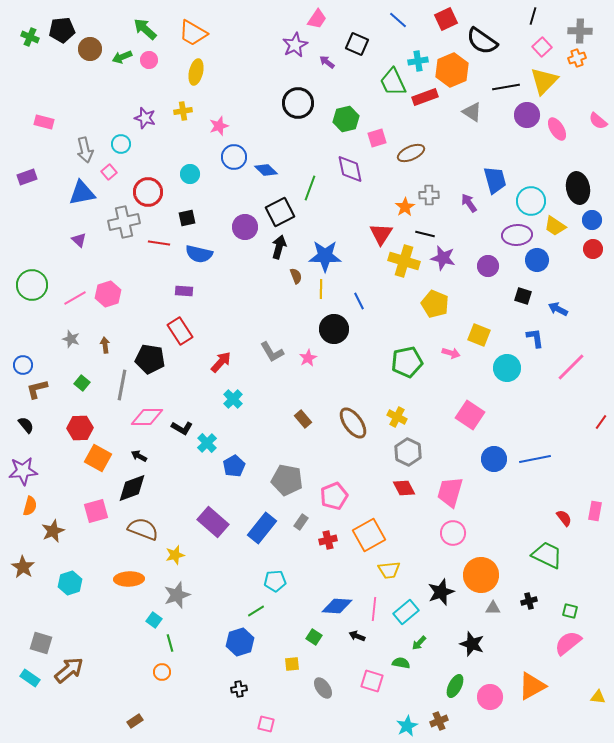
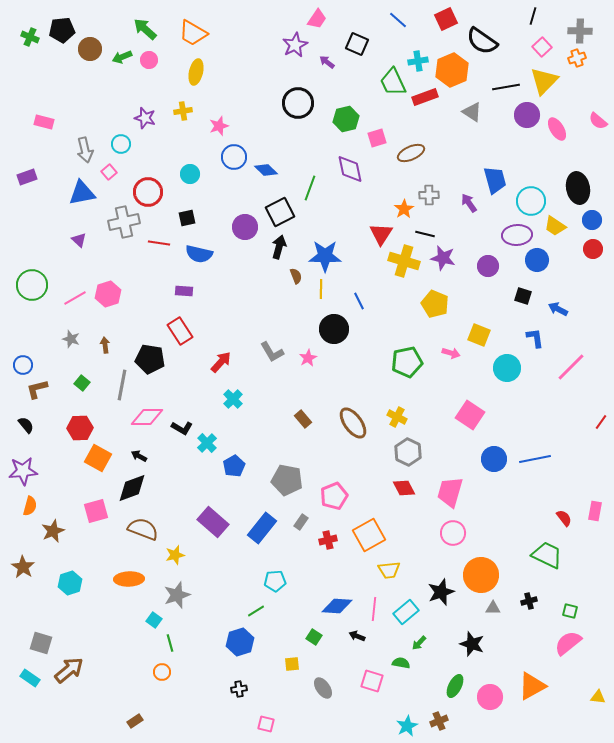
orange star at (405, 207): moved 1 px left, 2 px down
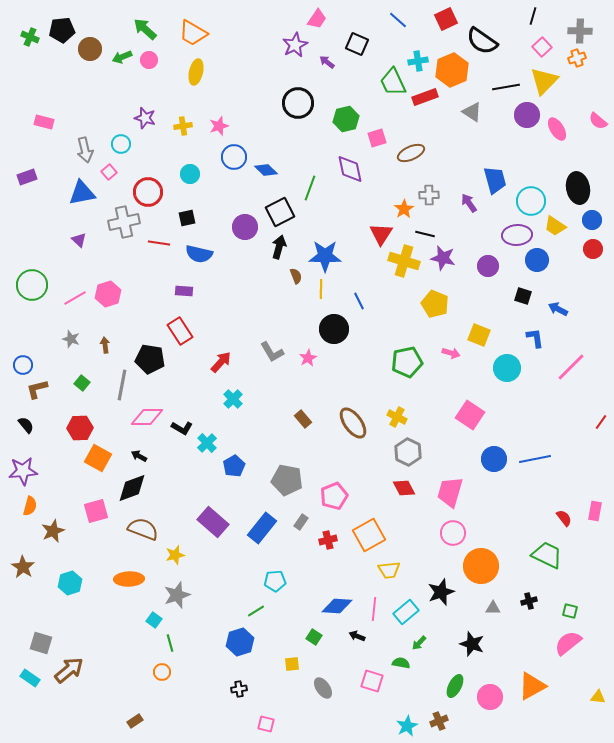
yellow cross at (183, 111): moved 15 px down
orange circle at (481, 575): moved 9 px up
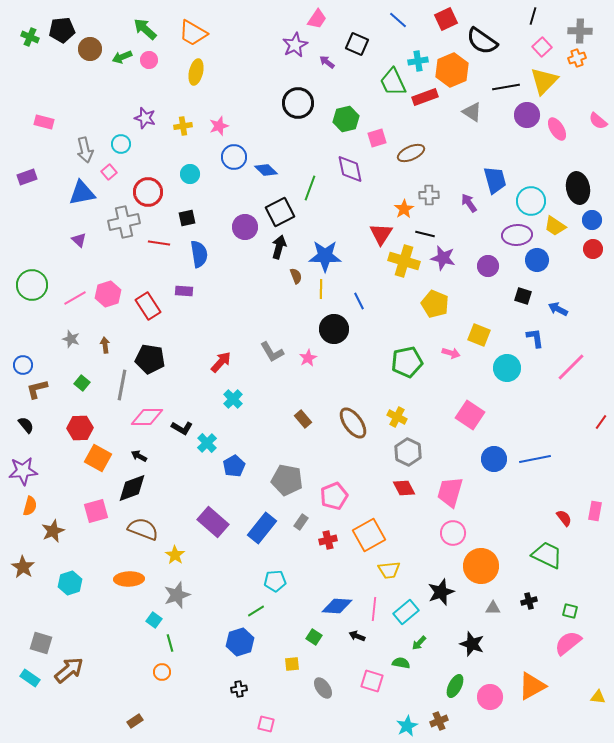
blue semicircle at (199, 254): rotated 112 degrees counterclockwise
red rectangle at (180, 331): moved 32 px left, 25 px up
yellow star at (175, 555): rotated 24 degrees counterclockwise
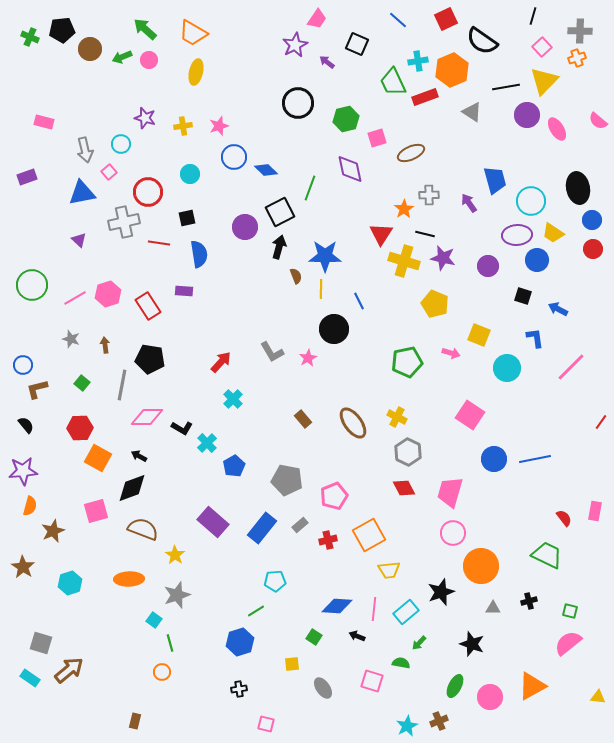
yellow trapezoid at (555, 226): moved 2 px left, 7 px down
gray rectangle at (301, 522): moved 1 px left, 3 px down; rotated 14 degrees clockwise
brown rectangle at (135, 721): rotated 42 degrees counterclockwise
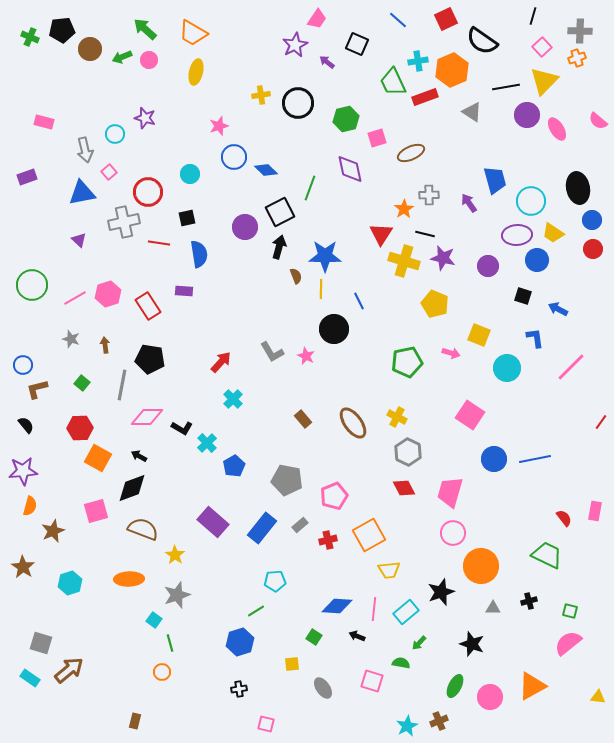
yellow cross at (183, 126): moved 78 px right, 31 px up
cyan circle at (121, 144): moved 6 px left, 10 px up
pink star at (308, 358): moved 2 px left, 2 px up; rotated 18 degrees counterclockwise
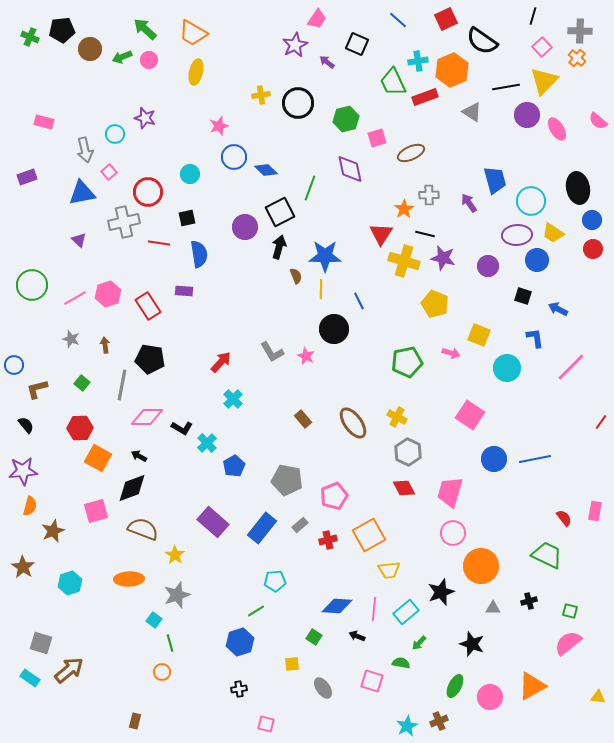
orange cross at (577, 58): rotated 30 degrees counterclockwise
blue circle at (23, 365): moved 9 px left
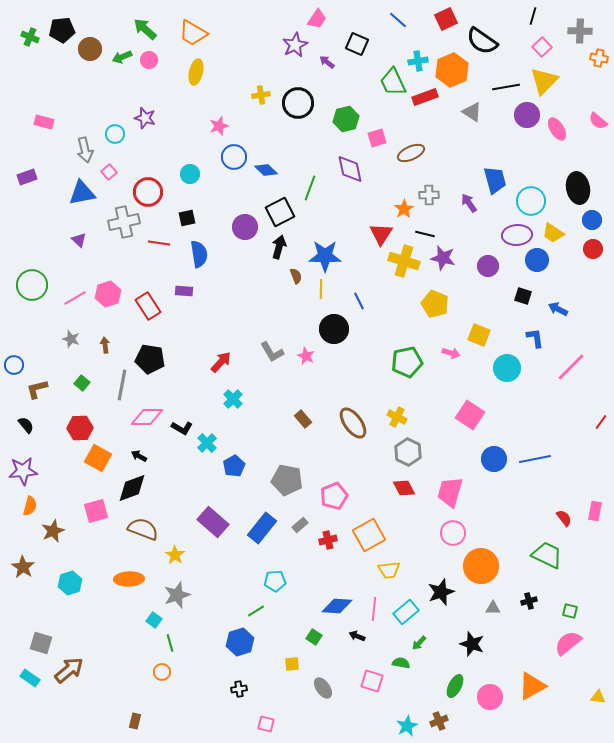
orange cross at (577, 58): moved 22 px right; rotated 30 degrees counterclockwise
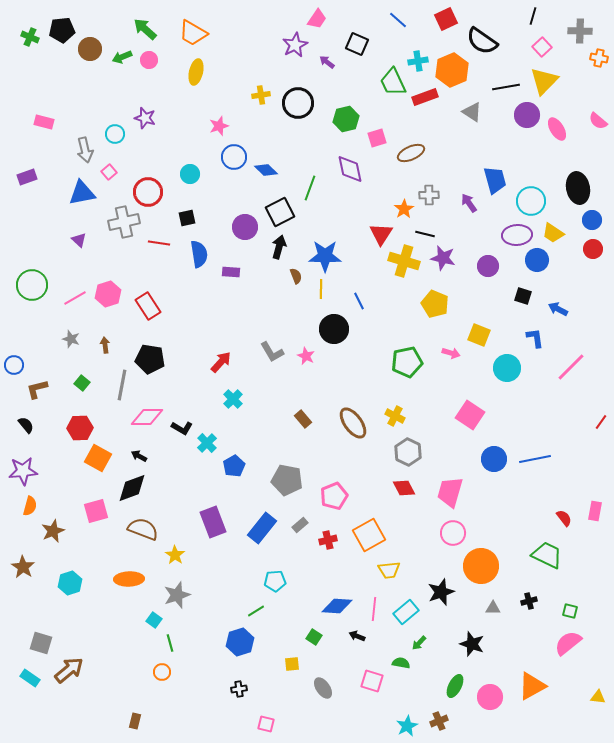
purple rectangle at (184, 291): moved 47 px right, 19 px up
yellow cross at (397, 417): moved 2 px left, 1 px up
purple rectangle at (213, 522): rotated 28 degrees clockwise
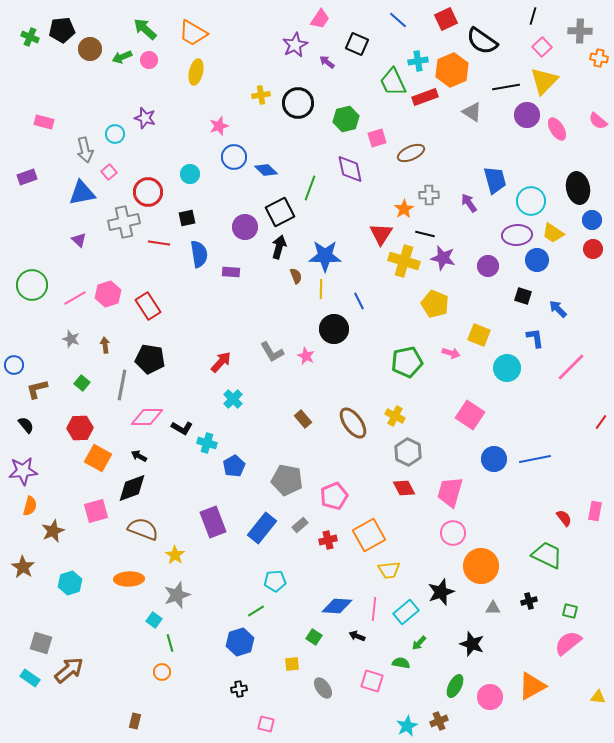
pink trapezoid at (317, 19): moved 3 px right
blue arrow at (558, 309): rotated 18 degrees clockwise
cyan cross at (207, 443): rotated 30 degrees counterclockwise
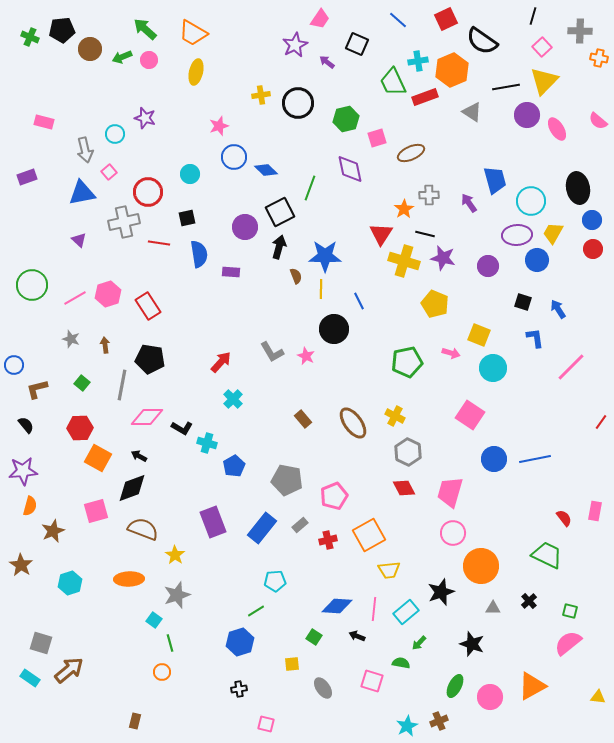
yellow trapezoid at (553, 233): rotated 85 degrees clockwise
black square at (523, 296): moved 6 px down
blue arrow at (558, 309): rotated 12 degrees clockwise
cyan circle at (507, 368): moved 14 px left
brown star at (23, 567): moved 2 px left, 2 px up
black cross at (529, 601): rotated 28 degrees counterclockwise
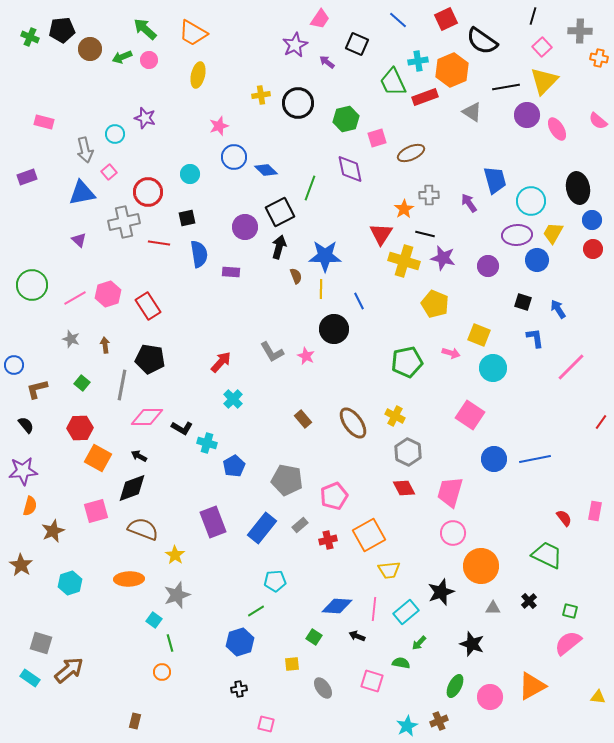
yellow ellipse at (196, 72): moved 2 px right, 3 px down
